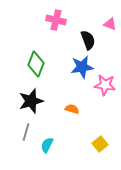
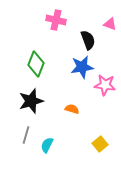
gray line: moved 3 px down
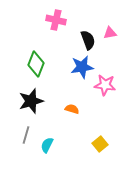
pink triangle: moved 9 px down; rotated 32 degrees counterclockwise
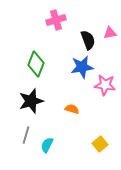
pink cross: rotated 30 degrees counterclockwise
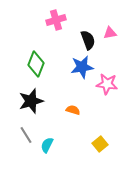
pink star: moved 2 px right, 1 px up
orange semicircle: moved 1 px right, 1 px down
gray line: rotated 48 degrees counterclockwise
